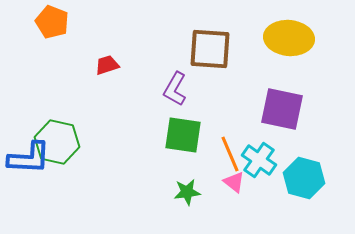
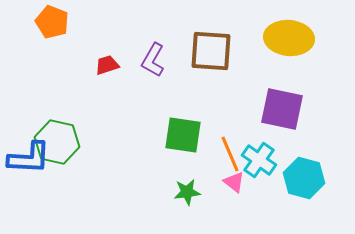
brown square: moved 1 px right, 2 px down
purple L-shape: moved 22 px left, 29 px up
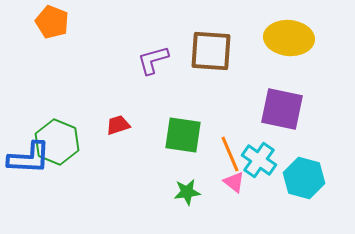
purple L-shape: rotated 44 degrees clockwise
red trapezoid: moved 11 px right, 60 px down
green hexagon: rotated 9 degrees clockwise
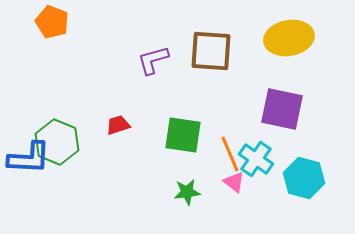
yellow ellipse: rotated 15 degrees counterclockwise
cyan cross: moved 3 px left, 1 px up
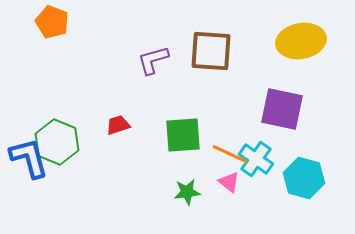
yellow ellipse: moved 12 px right, 3 px down
green square: rotated 12 degrees counterclockwise
orange line: rotated 42 degrees counterclockwise
blue L-shape: rotated 108 degrees counterclockwise
pink triangle: moved 5 px left
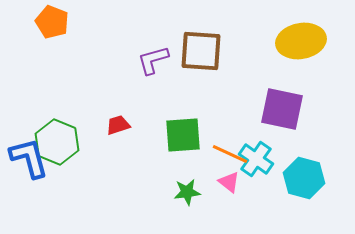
brown square: moved 10 px left
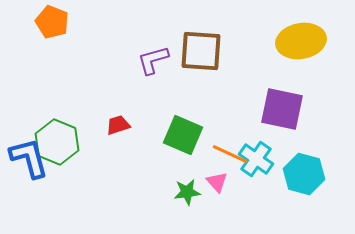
green square: rotated 27 degrees clockwise
cyan hexagon: moved 4 px up
pink triangle: moved 12 px left; rotated 10 degrees clockwise
